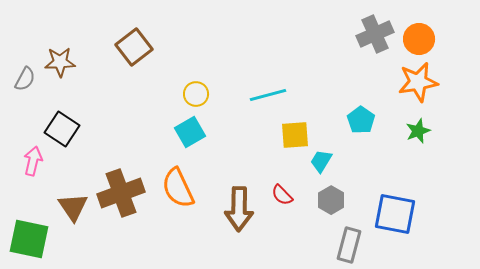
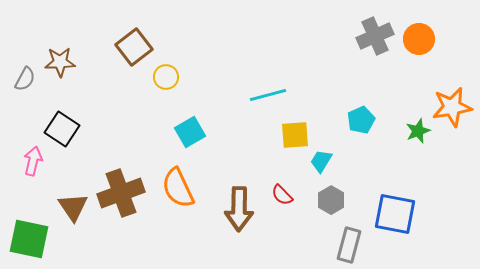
gray cross: moved 2 px down
orange star: moved 34 px right, 25 px down
yellow circle: moved 30 px left, 17 px up
cyan pentagon: rotated 12 degrees clockwise
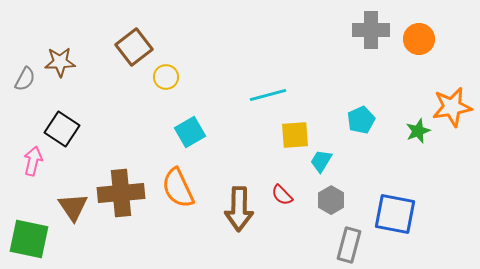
gray cross: moved 4 px left, 6 px up; rotated 24 degrees clockwise
brown cross: rotated 15 degrees clockwise
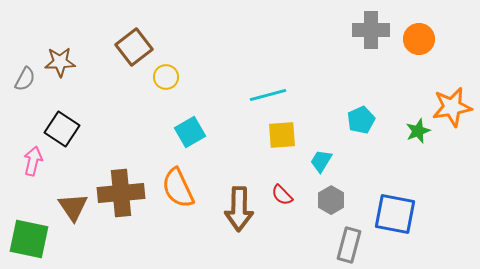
yellow square: moved 13 px left
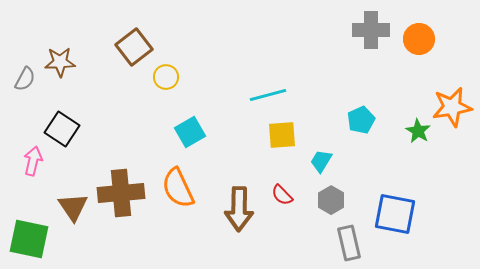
green star: rotated 20 degrees counterclockwise
gray rectangle: moved 2 px up; rotated 28 degrees counterclockwise
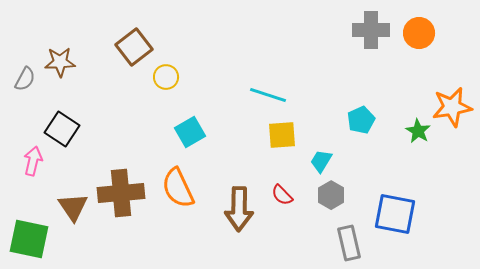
orange circle: moved 6 px up
cyan line: rotated 33 degrees clockwise
gray hexagon: moved 5 px up
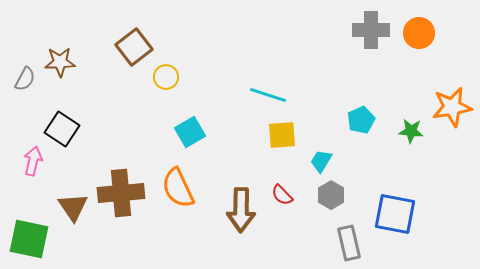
green star: moved 7 px left; rotated 25 degrees counterclockwise
brown arrow: moved 2 px right, 1 px down
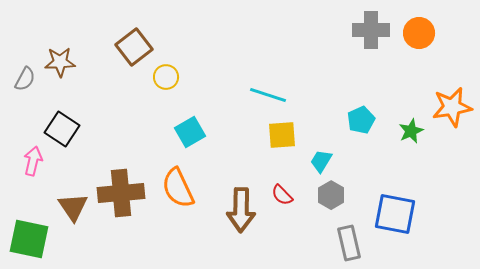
green star: rotated 30 degrees counterclockwise
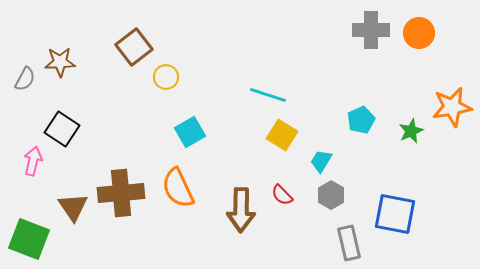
yellow square: rotated 36 degrees clockwise
green square: rotated 9 degrees clockwise
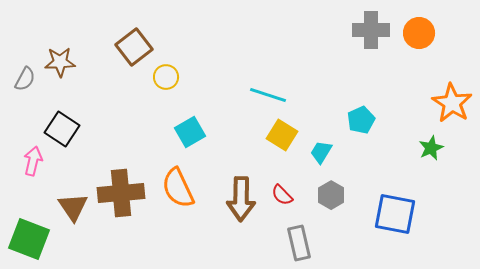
orange star: moved 4 px up; rotated 30 degrees counterclockwise
green star: moved 20 px right, 17 px down
cyan trapezoid: moved 9 px up
brown arrow: moved 11 px up
gray rectangle: moved 50 px left
